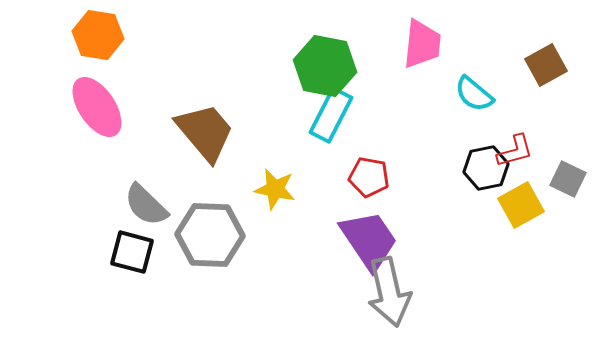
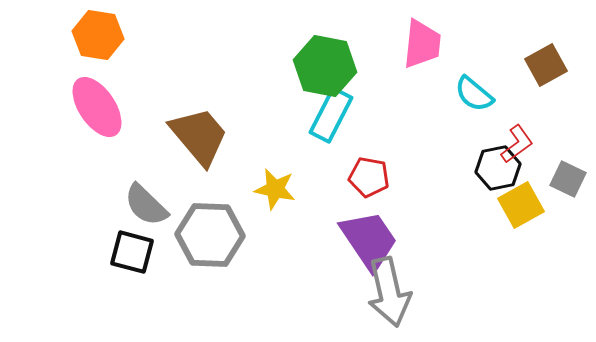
brown trapezoid: moved 6 px left, 4 px down
red L-shape: moved 2 px right, 7 px up; rotated 21 degrees counterclockwise
black hexagon: moved 12 px right
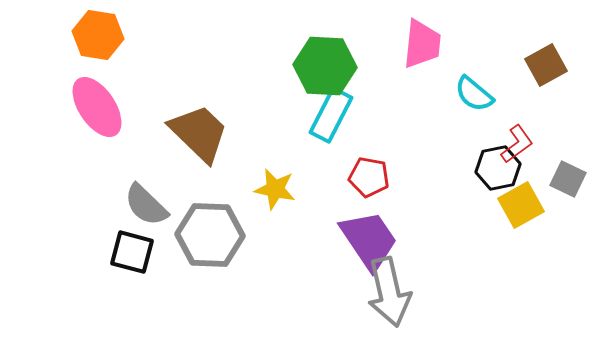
green hexagon: rotated 8 degrees counterclockwise
brown trapezoid: moved 3 px up; rotated 6 degrees counterclockwise
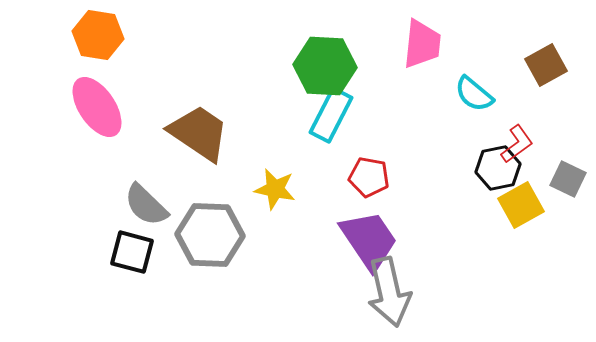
brown trapezoid: rotated 10 degrees counterclockwise
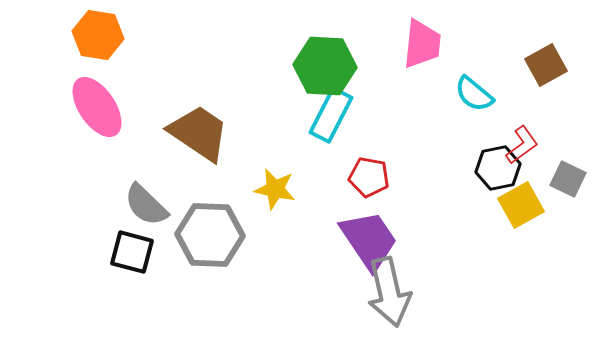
red L-shape: moved 5 px right, 1 px down
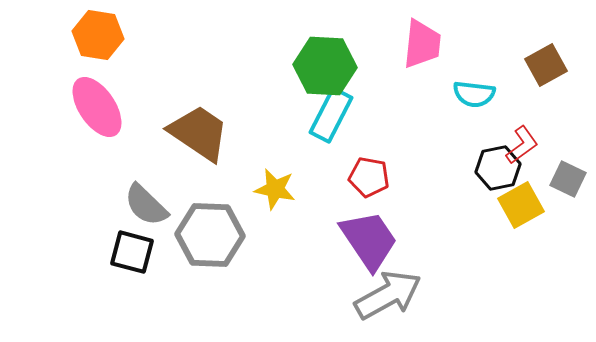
cyan semicircle: rotated 33 degrees counterclockwise
gray arrow: moved 1 px left, 3 px down; rotated 106 degrees counterclockwise
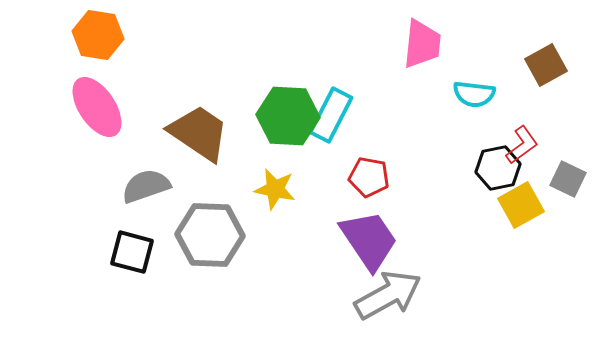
green hexagon: moved 37 px left, 50 px down
gray semicircle: moved 19 px up; rotated 117 degrees clockwise
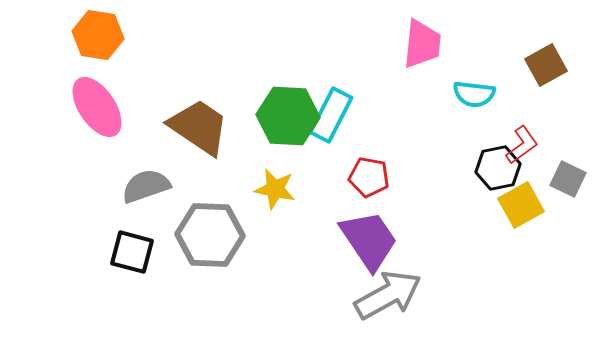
brown trapezoid: moved 6 px up
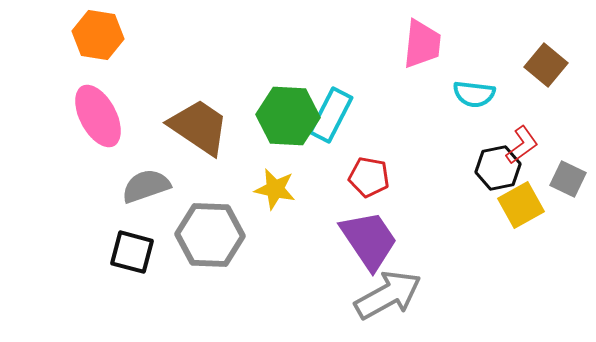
brown square: rotated 21 degrees counterclockwise
pink ellipse: moved 1 px right, 9 px down; rotated 6 degrees clockwise
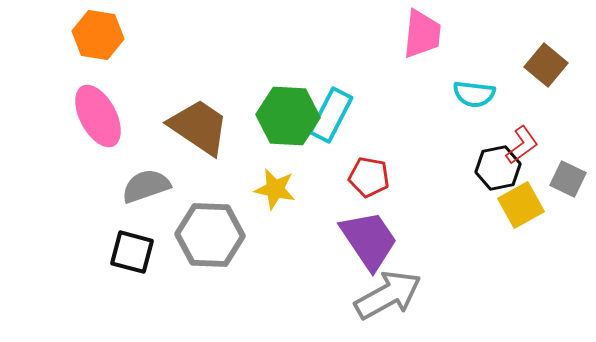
pink trapezoid: moved 10 px up
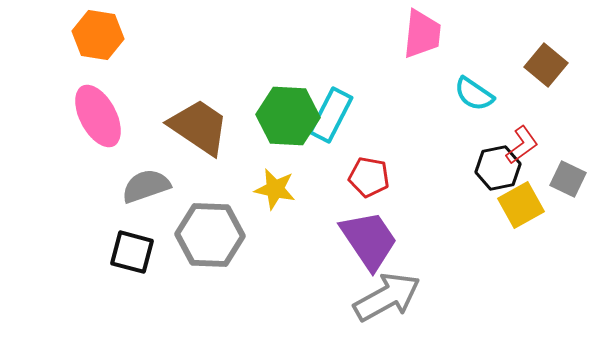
cyan semicircle: rotated 27 degrees clockwise
gray arrow: moved 1 px left, 2 px down
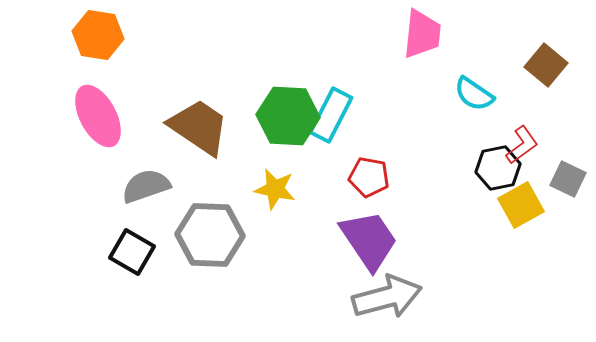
black square: rotated 15 degrees clockwise
gray arrow: rotated 14 degrees clockwise
